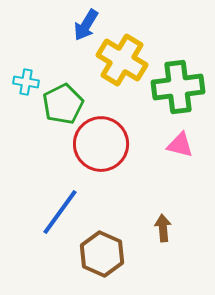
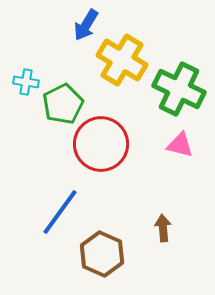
green cross: moved 1 px right, 2 px down; rotated 33 degrees clockwise
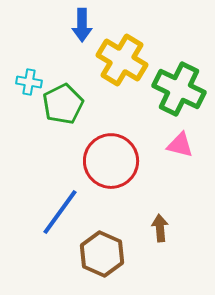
blue arrow: moved 4 px left; rotated 32 degrees counterclockwise
cyan cross: moved 3 px right
red circle: moved 10 px right, 17 px down
brown arrow: moved 3 px left
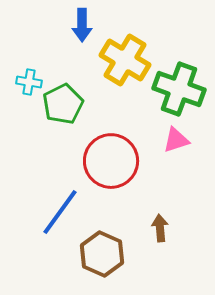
yellow cross: moved 3 px right
green cross: rotated 6 degrees counterclockwise
pink triangle: moved 4 px left, 5 px up; rotated 32 degrees counterclockwise
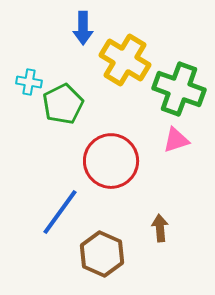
blue arrow: moved 1 px right, 3 px down
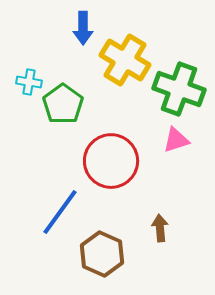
green pentagon: rotated 9 degrees counterclockwise
